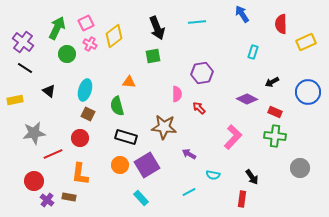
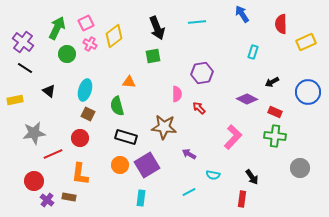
cyan rectangle at (141, 198): rotated 49 degrees clockwise
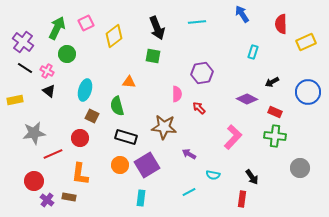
pink cross at (90, 44): moved 43 px left, 27 px down
green square at (153, 56): rotated 21 degrees clockwise
brown square at (88, 114): moved 4 px right, 2 px down
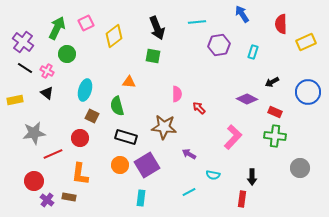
purple hexagon at (202, 73): moved 17 px right, 28 px up
black triangle at (49, 91): moved 2 px left, 2 px down
black arrow at (252, 177): rotated 35 degrees clockwise
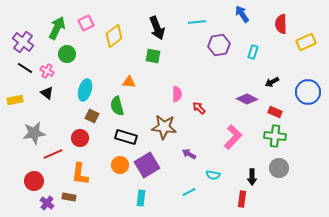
gray circle at (300, 168): moved 21 px left
purple cross at (47, 200): moved 3 px down
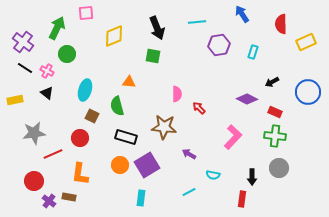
pink square at (86, 23): moved 10 px up; rotated 21 degrees clockwise
yellow diamond at (114, 36): rotated 15 degrees clockwise
purple cross at (47, 203): moved 2 px right, 2 px up
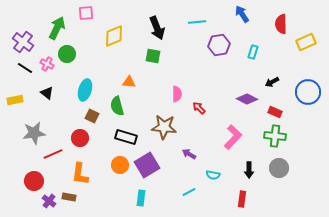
pink cross at (47, 71): moved 7 px up
black arrow at (252, 177): moved 3 px left, 7 px up
